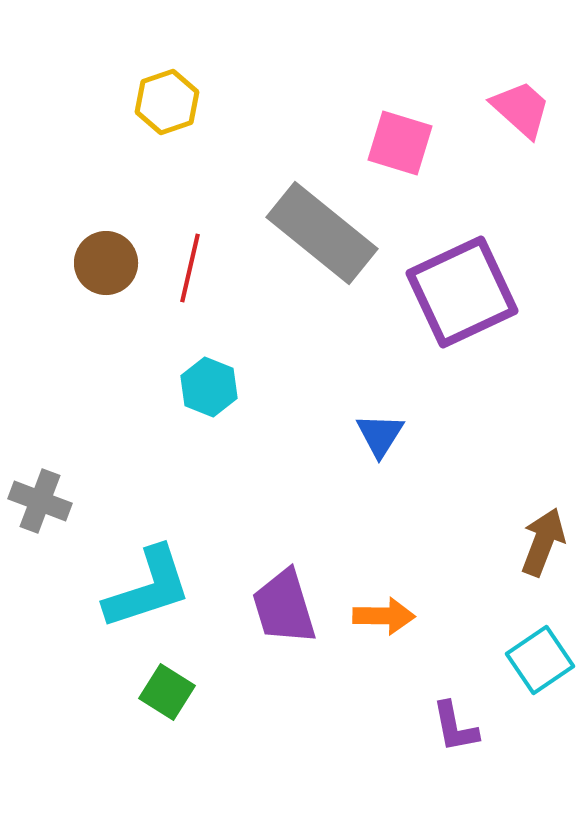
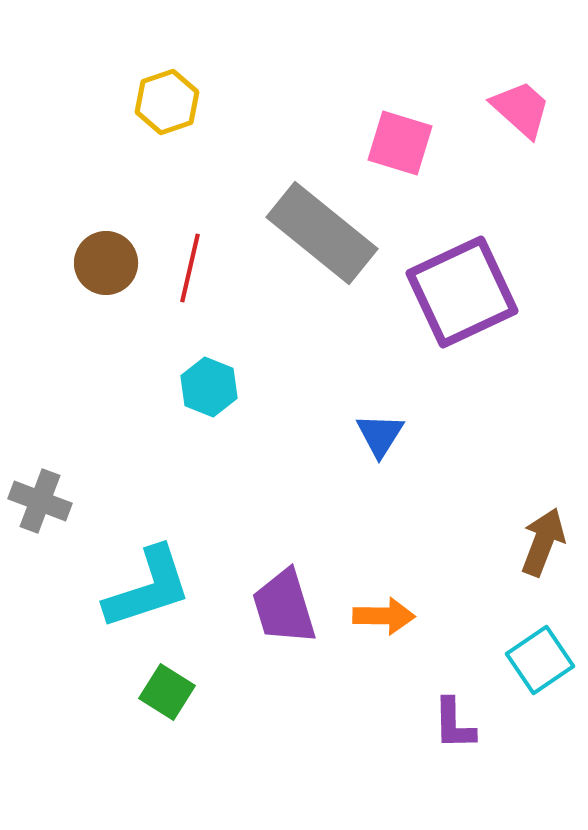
purple L-shape: moved 1 px left, 3 px up; rotated 10 degrees clockwise
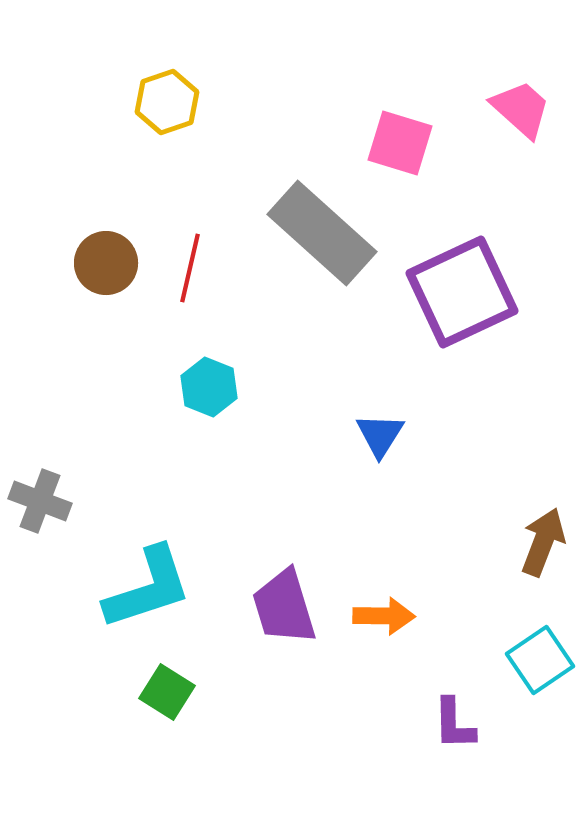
gray rectangle: rotated 3 degrees clockwise
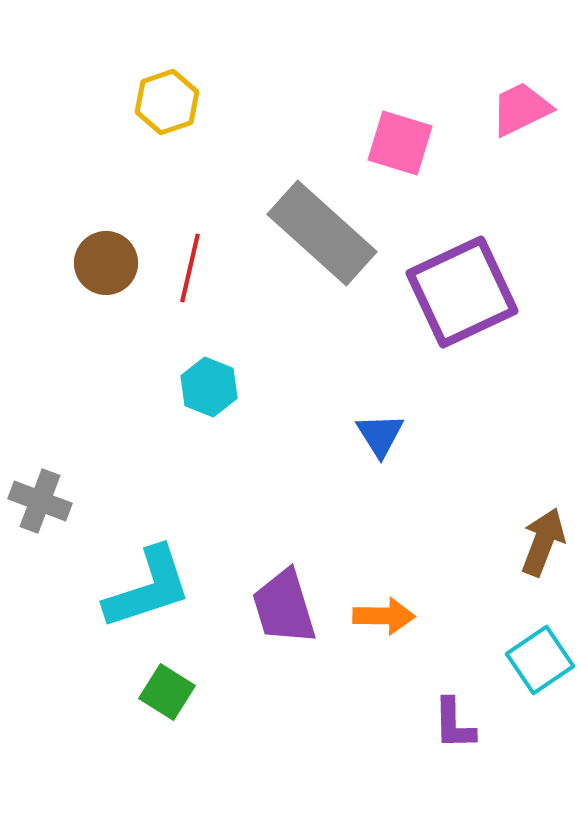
pink trapezoid: rotated 68 degrees counterclockwise
blue triangle: rotated 4 degrees counterclockwise
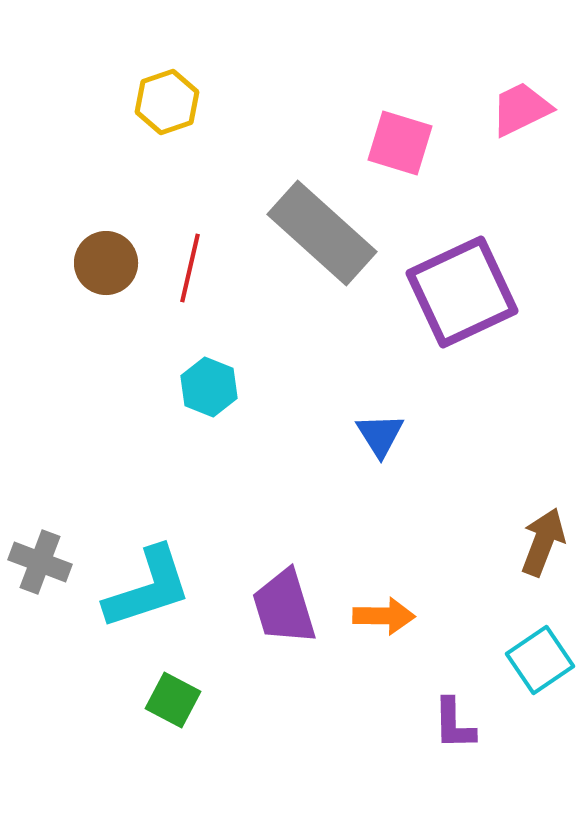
gray cross: moved 61 px down
green square: moved 6 px right, 8 px down; rotated 4 degrees counterclockwise
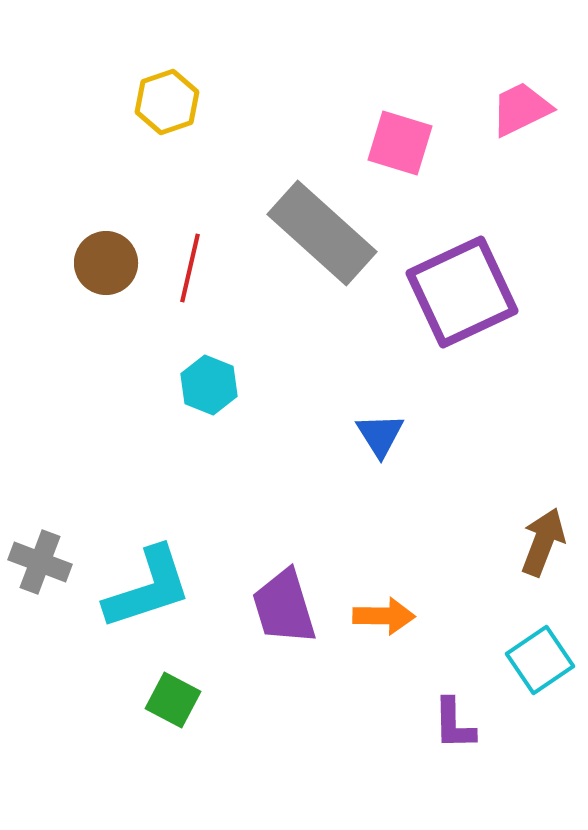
cyan hexagon: moved 2 px up
